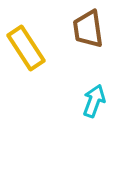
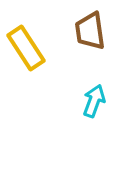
brown trapezoid: moved 2 px right, 2 px down
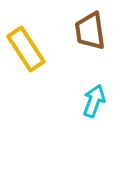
yellow rectangle: moved 1 px down
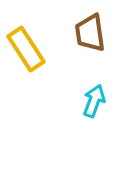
brown trapezoid: moved 2 px down
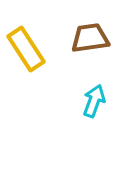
brown trapezoid: moved 5 px down; rotated 90 degrees clockwise
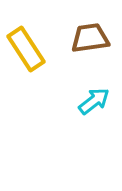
cyan arrow: rotated 32 degrees clockwise
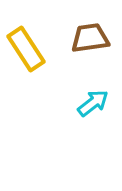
cyan arrow: moved 1 px left, 2 px down
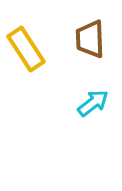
brown trapezoid: moved 1 px down; rotated 84 degrees counterclockwise
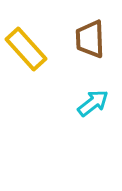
yellow rectangle: rotated 9 degrees counterclockwise
